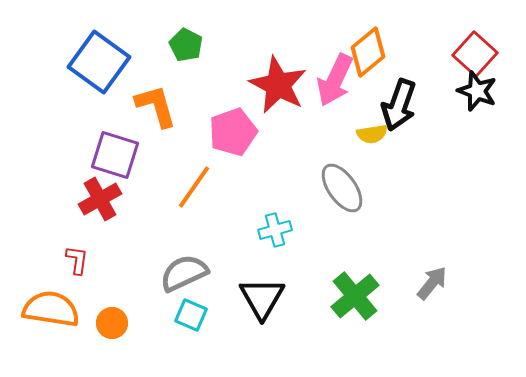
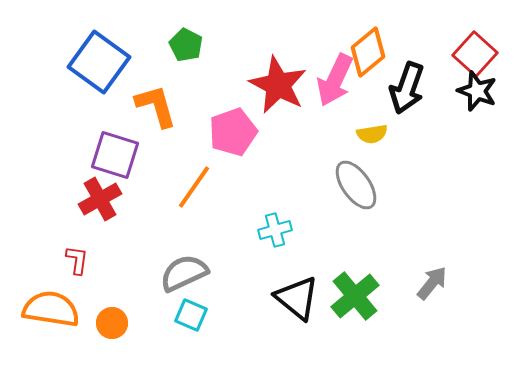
black arrow: moved 8 px right, 17 px up
gray ellipse: moved 14 px right, 3 px up
black triangle: moved 35 px right; rotated 21 degrees counterclockwise
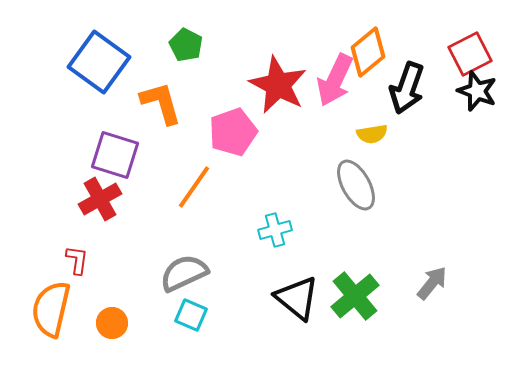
red square: moved 5 px left; rotated 21 degrees clockwise
orange L-shape: moved 5 px right, 3 px up
gray ellipse: rotated 6 degrees clockwise
orange semicircle: rotated 86 degrees counterclockwise
